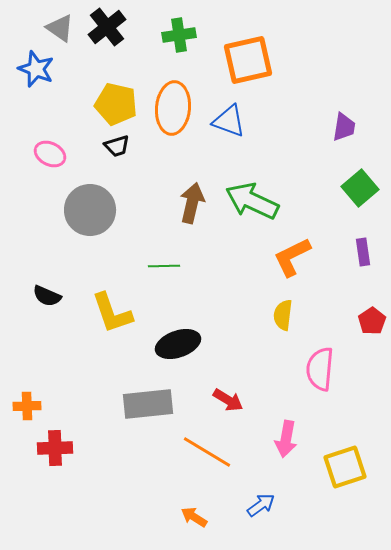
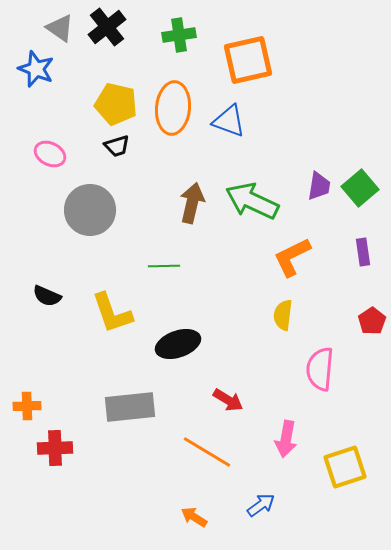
purple trapezoid: moved 25 px left, 59 px down
gray rectangle: moved 18 px left, 3 px down
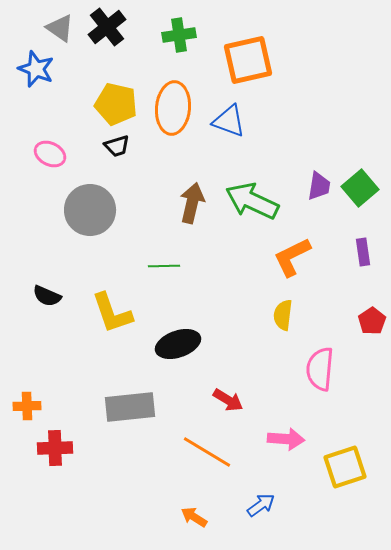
pink arrow: rotated 96 degrees counterclockwise
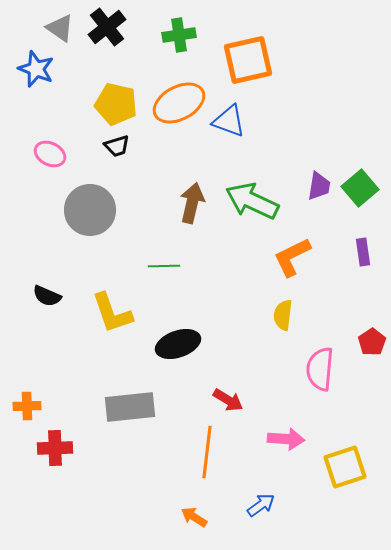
orange ellipse: moved 6 px right, 5 px up; rotated 57 degrees clockwise
red pentagon: moved 21 px down
orange line: rotated 66 degrees clockwise
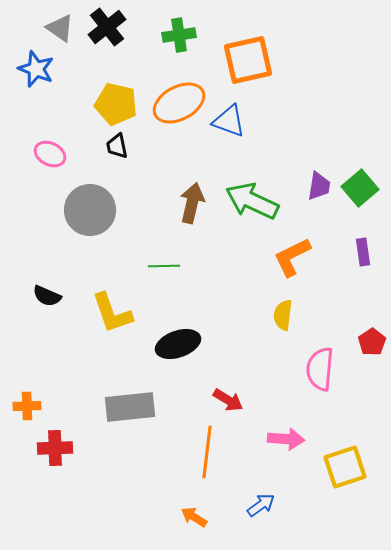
black trapezoid: rotated 96 degrees clockwise
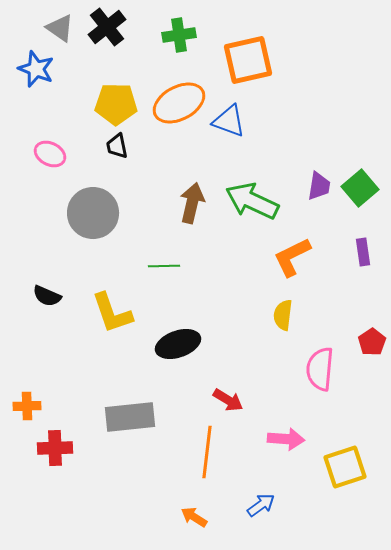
yellow pentagon: rotated 12 degrees counterclockwise
gray circle: moved 3 px right, 3 px down
gray rectangle: moved 10 px down
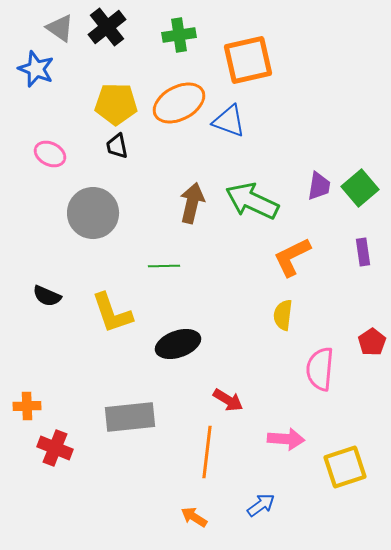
red cross: rotated 24 degrees clockwise
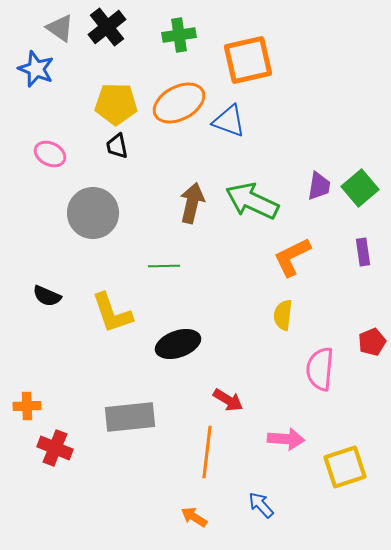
red pentagon: rotated 12 degrees clockwise
blue arrow: rotated 96 degrees counterclockwise
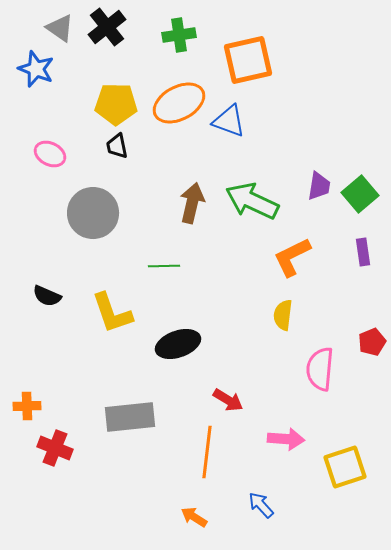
green square: moved 6 px down
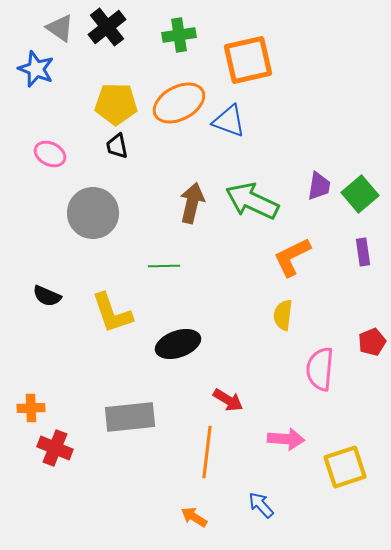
orange cross: moved 4 px right, 2 px down
